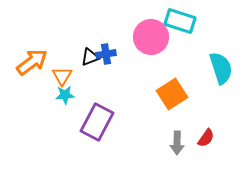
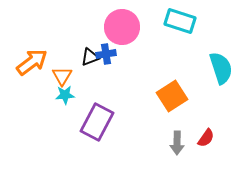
pink circle: moved 29 px left, 10 px up
orange square: moved 2 px down
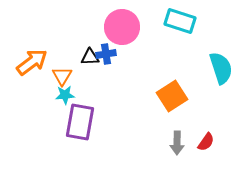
black triangle: rotated 18 degrees clockwise
purple rectangle: moved 17 px left; rotated 18 degrees counterclockwise
red semicircle: moved 4 px down
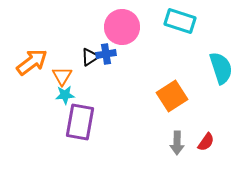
black triangle: rotated 30 degrees counterclockwise
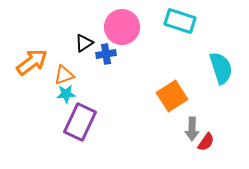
black triangle: moved 6 px left, 14 px up
orange triangle: moved 2 px right, 1 px up; rotated 40 degrees clockwise
cyan star: moved 1 px right, 1 px up
purple rectangle: rotated 15 degrees clockwise
gray arrow: moved 15 px right, 14 px up
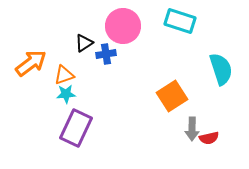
pink circle: moved 1 px right, 1 px up
orange arrow: moved 1 px left, 1 px down
cyan semicircle: moved 1 px down
purple rectangle: moved 4 px left, 6 px down
red semicircle: moved 3 px right, 4 px up; rotated 42 degrees clockwise
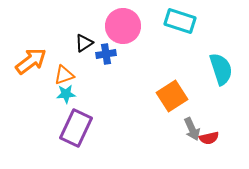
orange arrow: moved 2 px up
gray arrow: rotated 25 degrees counterclockwise
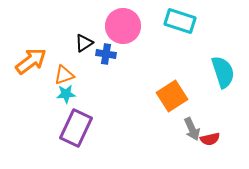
blue cross: rotated 18 degrees clockwise
cyan semicircle: moved 2 px right, 3 px down
red semicircle: moved 1 px right, 1 px down
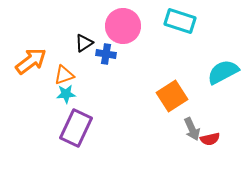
cyan semicircle: rotated 100 degrees counterclockwise
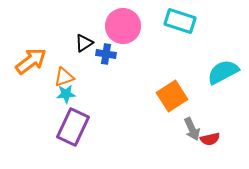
orange triangle: moved 2 px down
purple rectangle: moved 3 px left, 1 px up
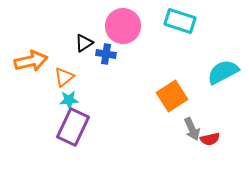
orange arrow: rotated 24 degrees clockwise
orange triangle: rotated 20 degrees counterclockwise
cyan star: moved 3 px right, 6 px down
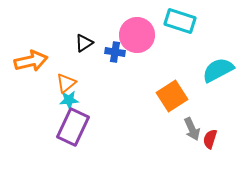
pink circle: moved 14 px right, 9 px down
blue cross: moved 9 px right, 2 px up
cyan semicircle: moved 5 px left, 2 px up
orange triangle: moved 2 px right, 6 px down
red semicircle: rotated 120 degrees clockwise
